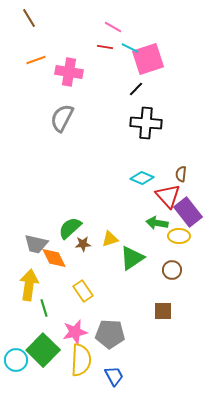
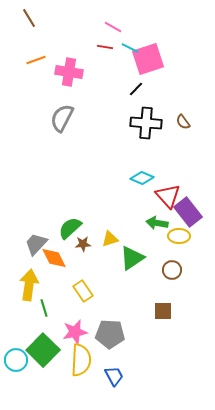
brown semicircle: moved 2 px right, 52 px up; rotated 42 degrees counterclockwise
gray trapezoid: rotated 120 degrees clockwise
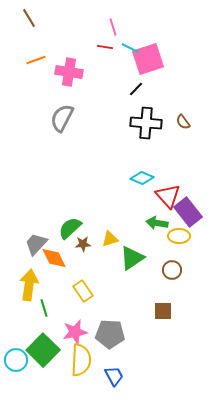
pink line: rotated 42 degrees clockwise
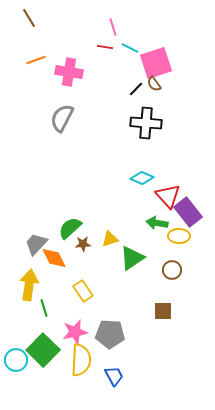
pink square: moved 8 px right, 4 px down
brown semicircle: moved 29 px left, 38 px up
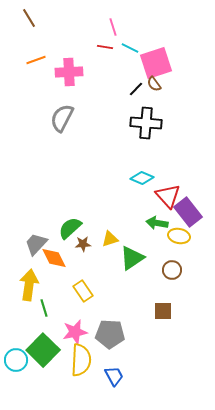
pink cross: rotated 12 degrees counterclockwise
yellow ellipse: rotated 10 degrees clockwise
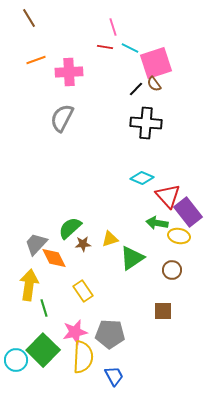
yellow semicircle: moved 2 px right, 3 px up
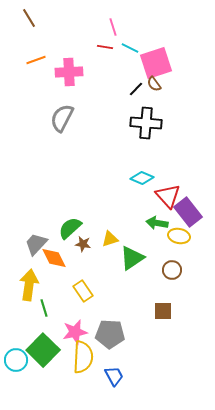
brown star: rotated 14 degrees clockwise
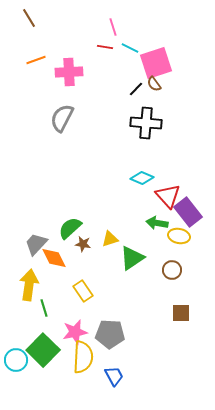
brown square: moved 18 px right, 2 px down
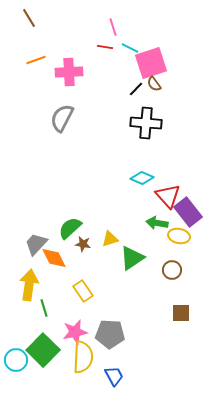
pink square: moved 5 px left
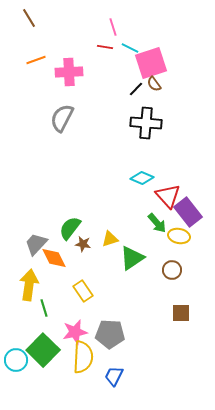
green arrow: rotated 140 degrees counterclockwise
green semicircle: rotated 10 degrees counterclockwise
blue trapezoid: rotated 125 degrees counterclockwise
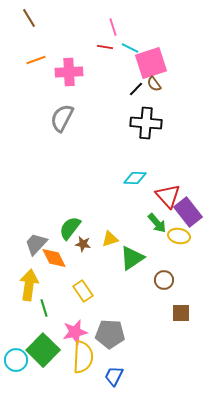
cyan diamond: moved 7 px left; rotated 20 degrees counterclockwise
brown circle: moved 8 px left, 10 px down
